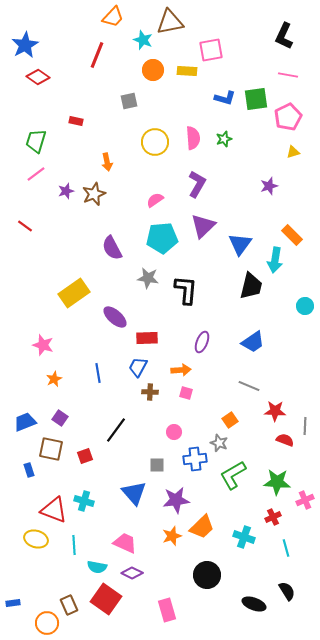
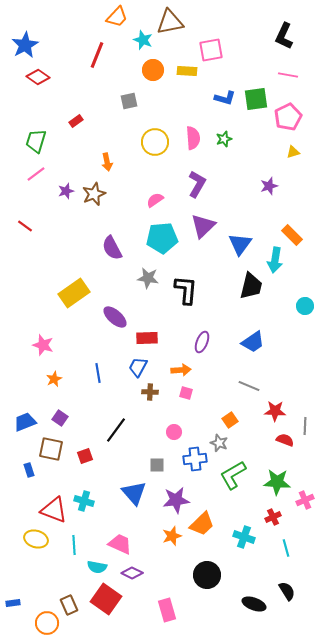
orange trapezoid at (113, 17): moved 4 px right
red rectangle at (76, 121): rotated 48 degrees counterclockwise
orange trapezoid at (202, 527): moved 3 px up
pink trapezoid at (125, 543): moved 5 px left, 1 px down
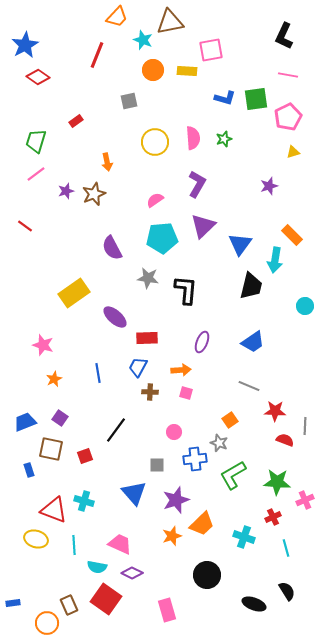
purple star at (176, 500): rotated 12 degrees counterclockwise
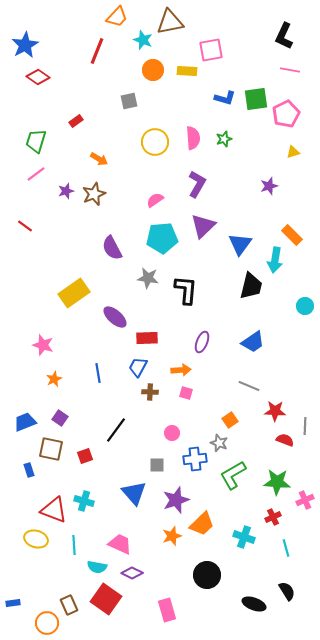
red line at (97, 55): moved 4 px up
pink line at (288, 75): moved 2 px right, 5 px up
pink pentagon at (288, 117): moved 2 px left, 3 px up
orange arrow at (107, 162): moved 8 px left, 3 px up; rotated 48 degrees counterclockwise
pink circle at (174, 432): moved 2 px left, 1 px down
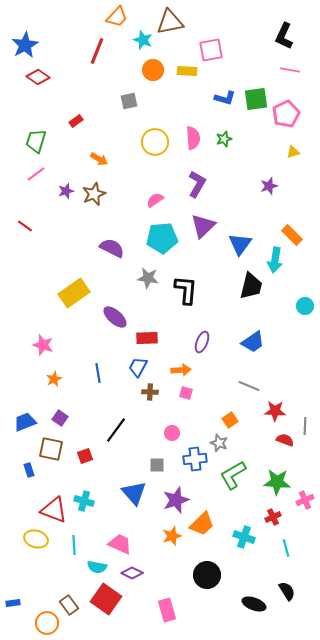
purple semicircle at (112, 248): rotated 145 degrees clockwise
brown rectangle at (69, 605): rotated 12 degrees counterclockwise
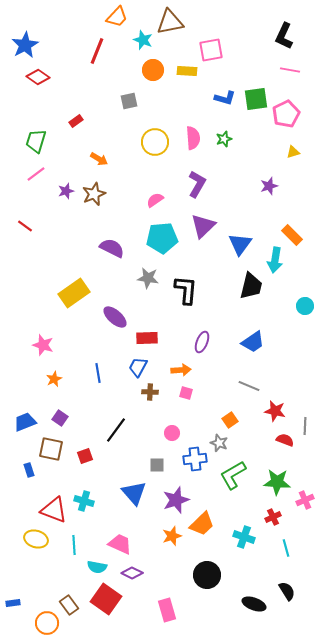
red star at (275, 411): rotated 10 degrees clockwise
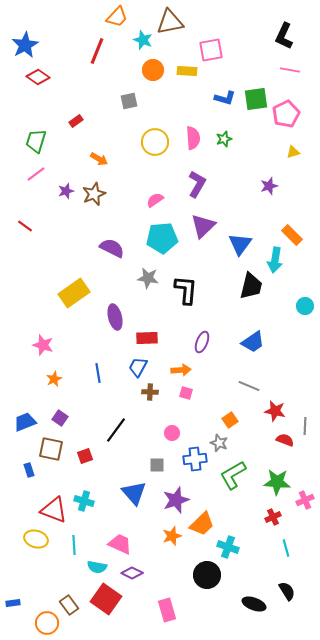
purple ellipse at (115, 317): rotated 35 degrees clockwise
cyan cross at (244, 537): moved 16 px left, 10 px down
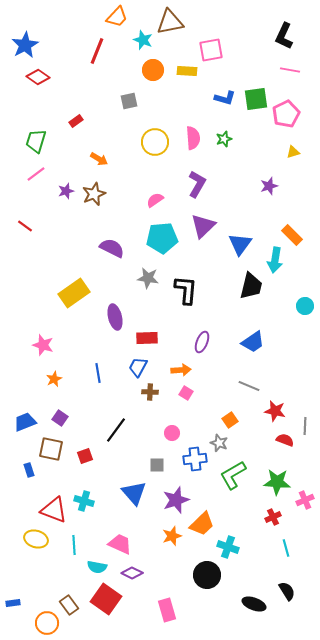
pink square at (186, 393): rotated 16 degrees clockwise
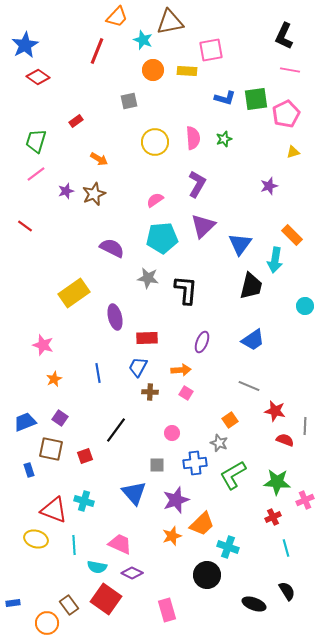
blue trapezoid at (253, 342): moved 2 px up
blue cross at (195, 459): moved 4 px down
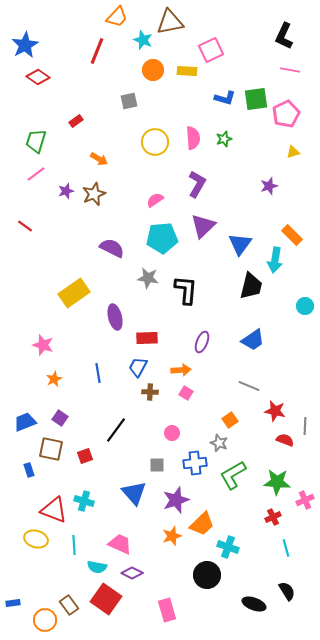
pink square at (211, 50): rotated 15 degrees counterclockwise
orange circle at (47, 623): moved 2 px left, 3 px up
